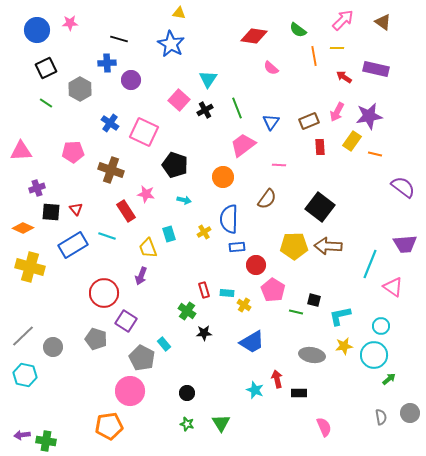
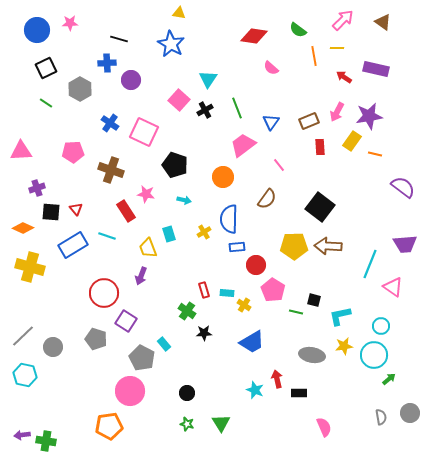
pink line at (279, 165): rotated 48 degrees clockwise
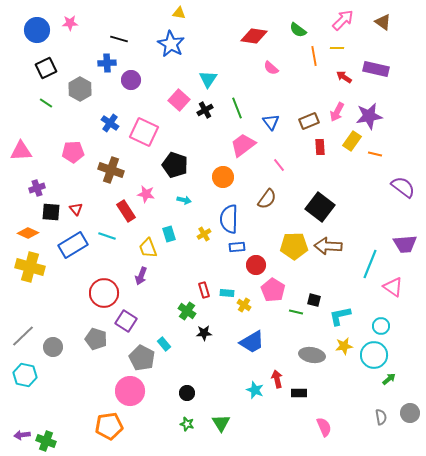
blue triangle at (271, 122): rotated 12 degrees counterclockwise
orange diamond at (23, 228): moved 5 px right, 5 px down
yellow cross at (204, 232): moved 2 px down
green cross at (46, 441): rotated 12 degrees clockwise
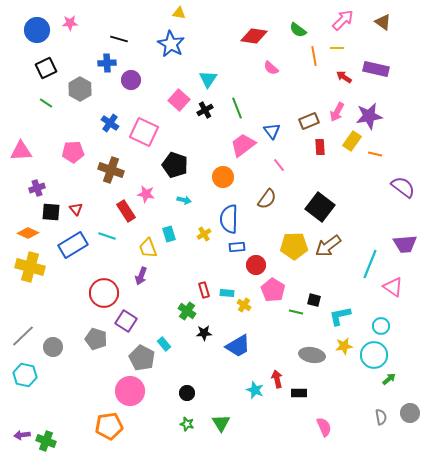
blue triangle at (271, 122): moved 1 px right, 9 px down
brown arrow at (328, 246): rotated 40 degrees counterclockwise
blue trapezoid at (252, 342): moved 14 px left, 4 px down
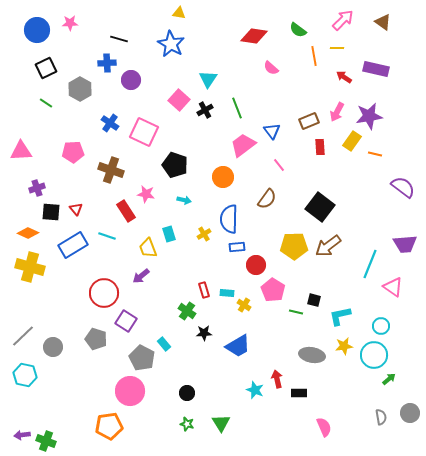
purple arrow at (141, 276): rotated 30 degrees clockwise
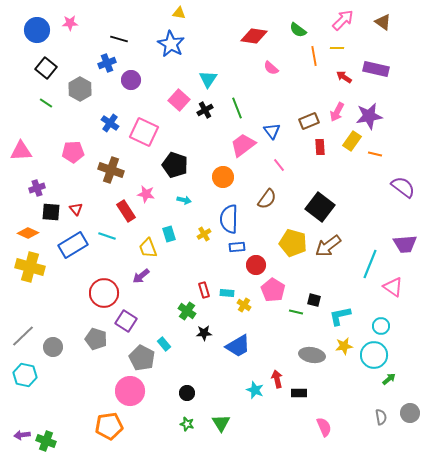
blue cross at (107, 63): rotated 18 degrees counterclockwise
black square at (46, 68): rotated 25 degrees counterclockwise
yellow pentagon at (294, 246): moved 1 px left, 3 px up; rotated 16 degrees clockwise
